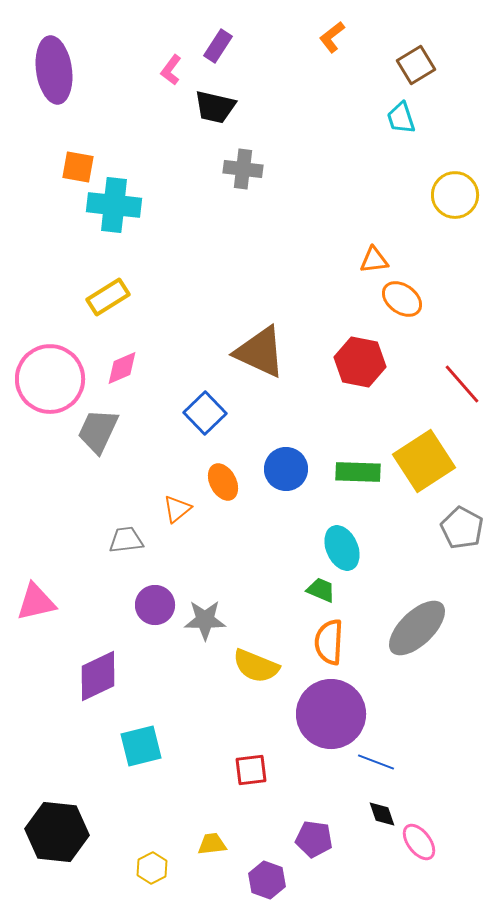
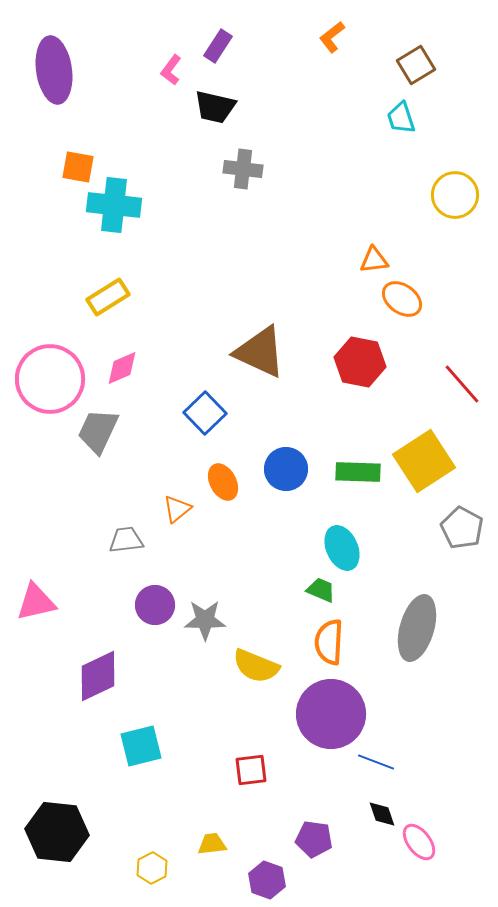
gray ellipse at (417, 628): rotated 30 degrees counterclockwise
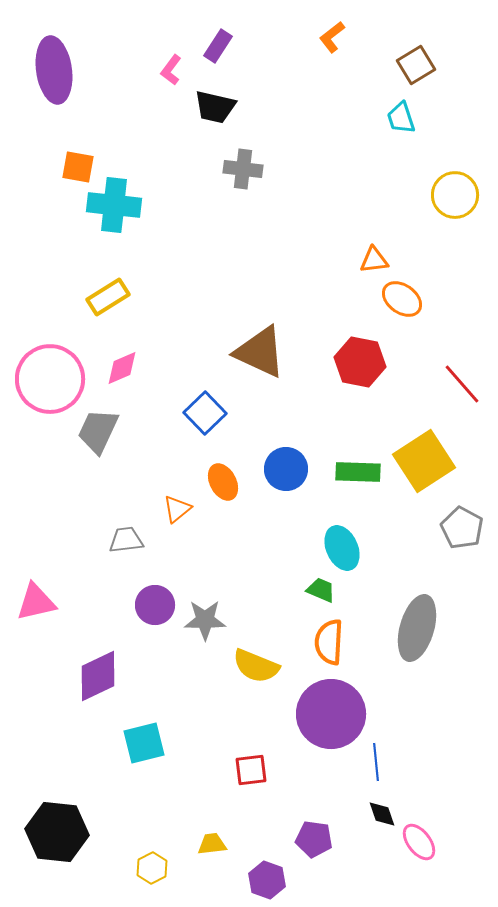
cyan square at (141, 746): moved 3 px right, 3 px up
blue line at (376, 762): rotated 63 degrees clockwise
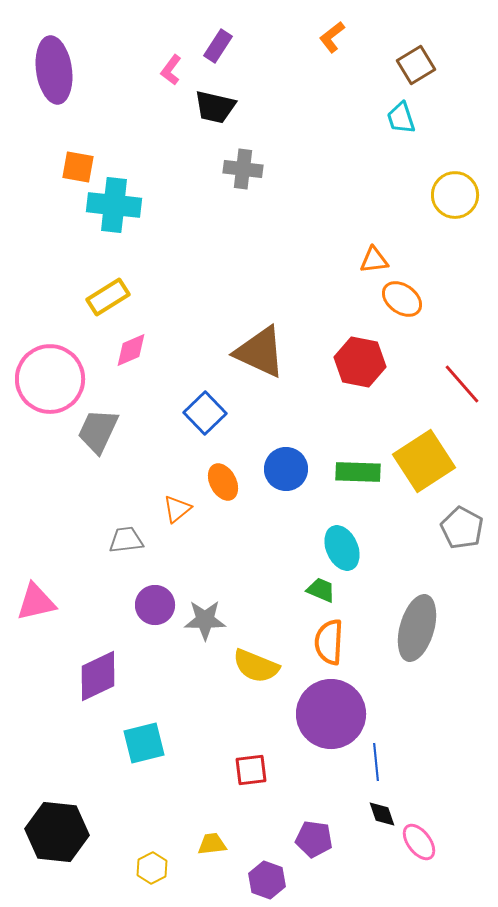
pink diamond at (122, 368): moved 9 px right, 18 px up
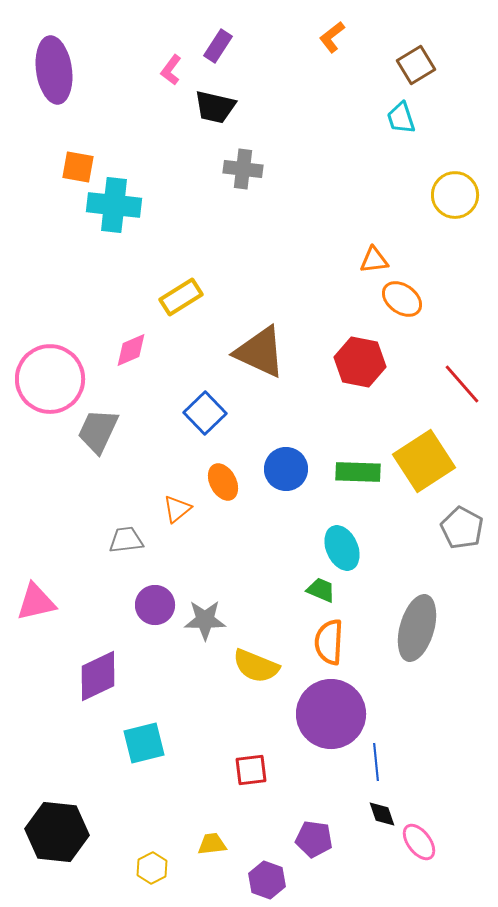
yellow rectangle at (108, 297): moved 73 px right
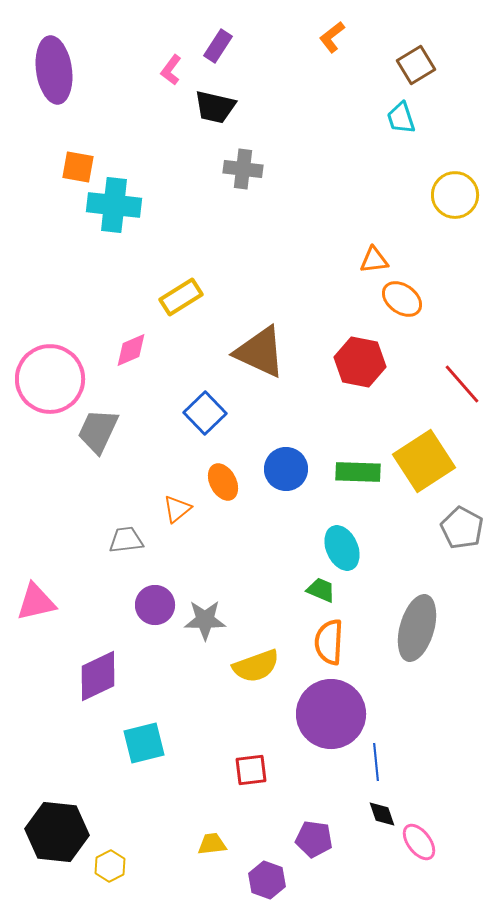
yellow semicircle at (256, 666): rotated 42 degrees counterclockwise
yellow hexagon at (152, 868): moved 42 px left, 2 px up
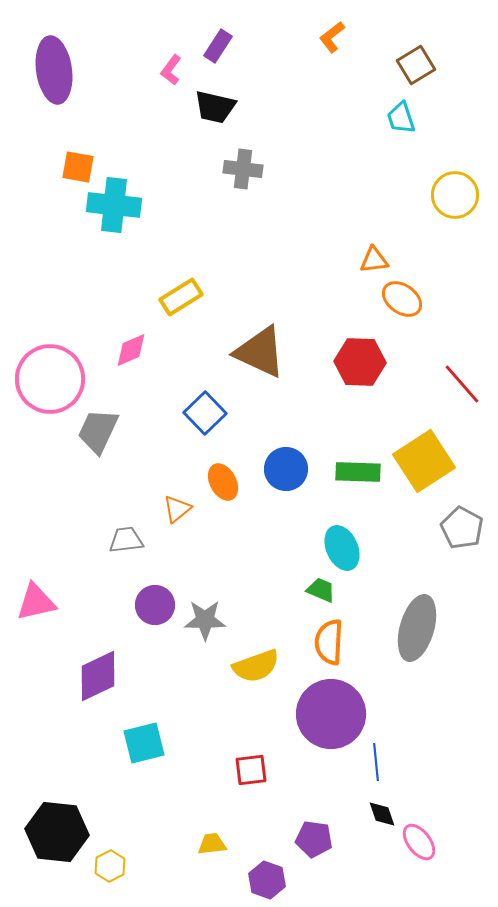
red hexagon at (360, 362): rotated 9 degrees counterclockwise
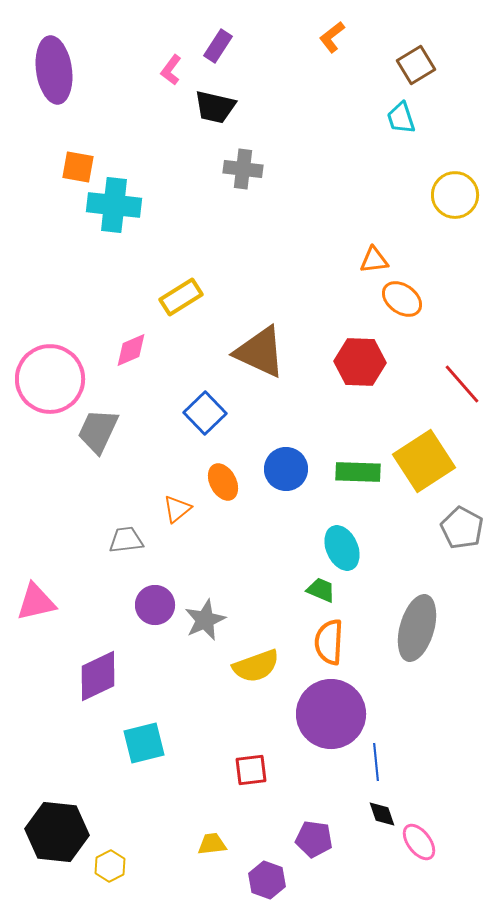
gray star at (205, 620): rotated 24 degrees counterclockwise
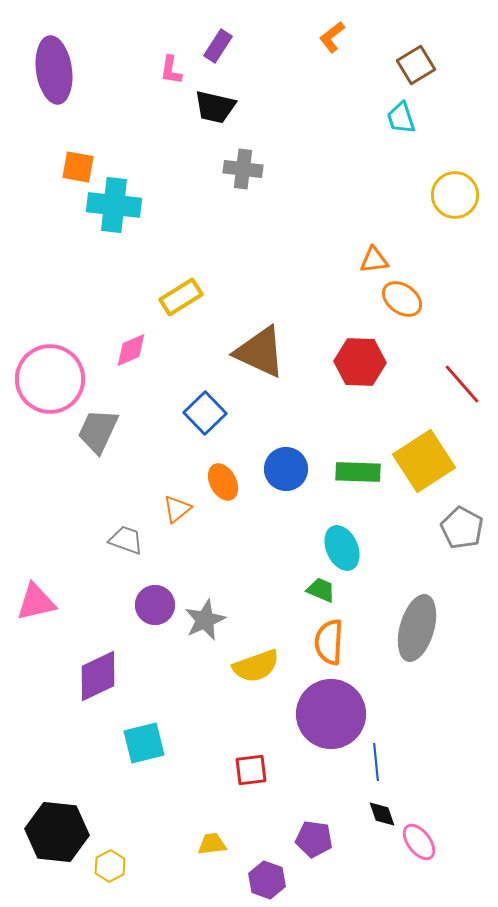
pink L-shape at (171, 70): rotated 28 degrees counterclockwise
gray trapezoid at (126, 540): rotated 27 degrees clockwise
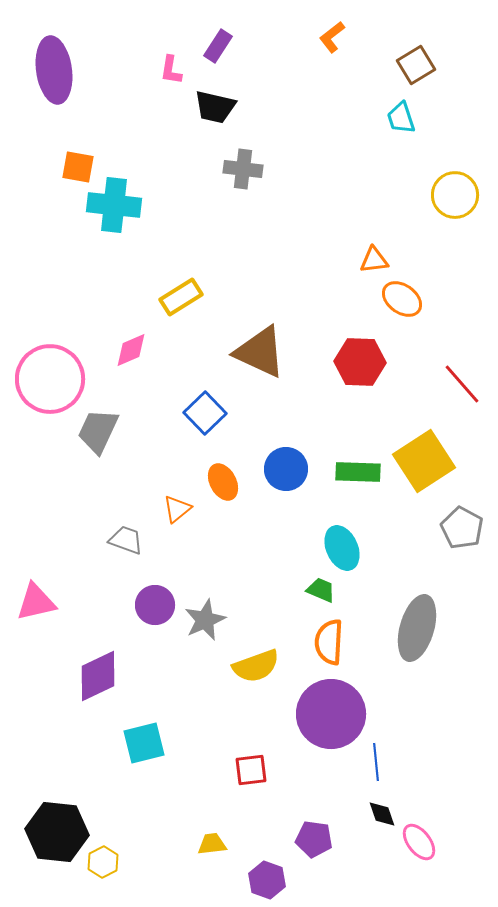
yellow hexagon at (110, 866): moved 7 px left, 4 px up
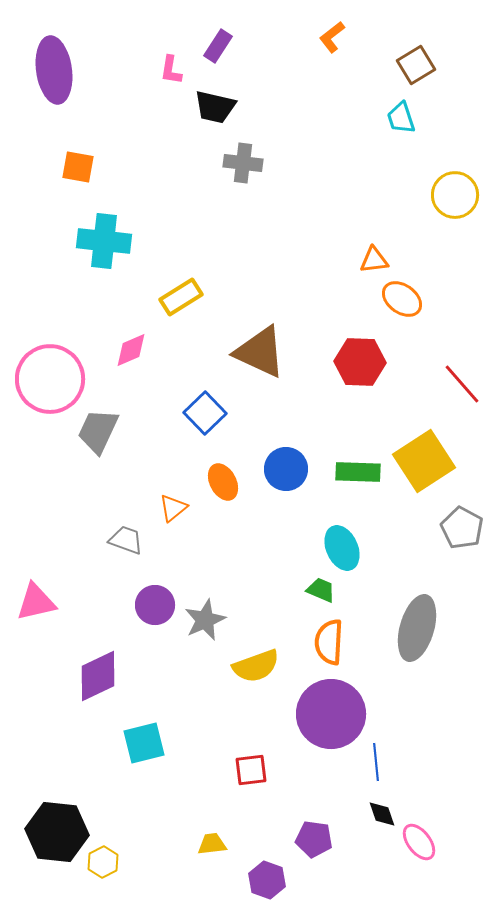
gray cross at (243, 169): moved 6 px up
cyan cross at (114, 205): moved 10 px left, 36 px down
orange triangle at (177, 509): moved 4 px left, 1 px up
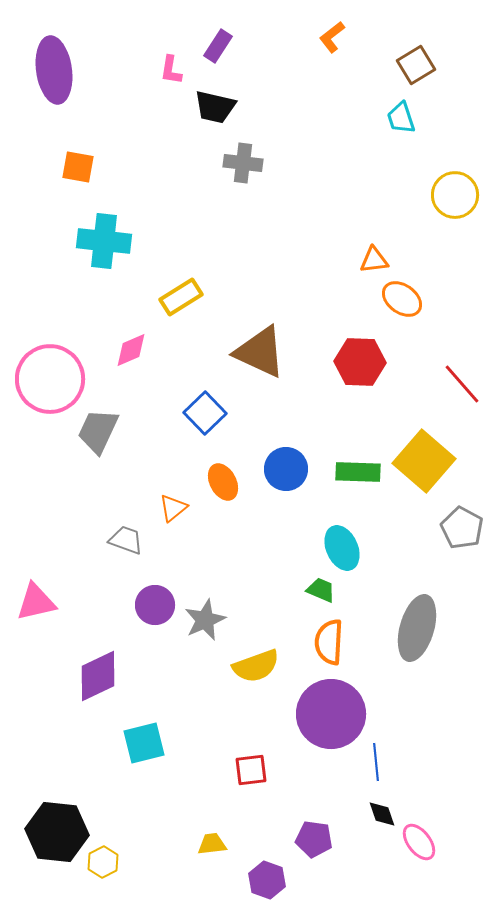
yellow square at (424, 461): rotated 16 degrees counterclockwise
